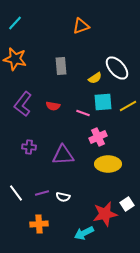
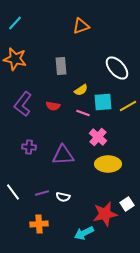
yellow semicircle: moved 14 px left, 12 px down
pink cross: rotated 24 degrees counterclockwise
white line: moved 3 px left, 1 px up
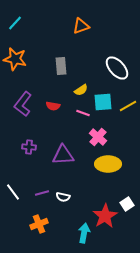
red star: moved 2 px down; rotated 20 degrees counterclockwise
orange cross: rotated 18 degrees counterclockwise
cyan arrow: rotated 126 degrees clockwise
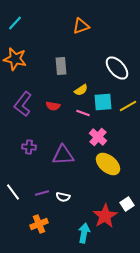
yellow ellipse: rotated 40 degrees clockwise
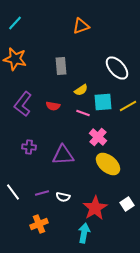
red star: moved 10 px left, 8 px up
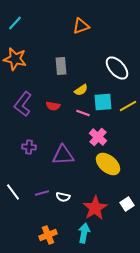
orange cross: moved 9 px right, 11 px down
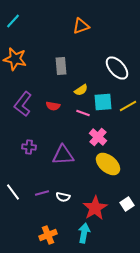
cyan line: moved 2 px left, 2 px up
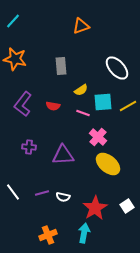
white square: moved 2 px down
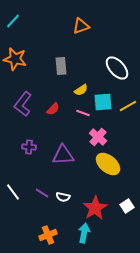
red semicircle: moved 3 px down; rotated 56 degrees counterclockwise
purple line: rotated 48 degrees clockwise
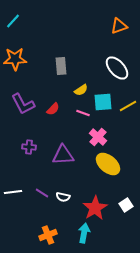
orange triangle: moved 38 px right
orange star: rotated 15 degrees counterclockwise
purple L-shape: rotated 65 degrees counterclockwise
white line: rotated 60 degrees counterclockwise
white square: moved 1 px left, 1 px up
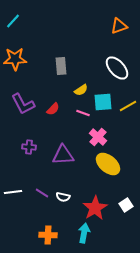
orange cross: rotated 24 degrees clockwise
